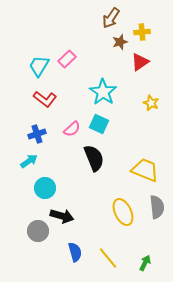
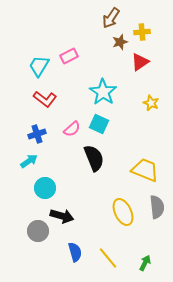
pink rectangle: moved 2 px right, 3 px up; rotated 18 degrees clockwise
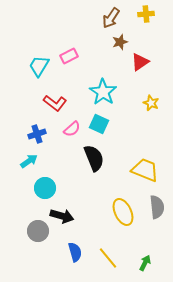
yellow cross: moved 4 px right, 18 px up
red L-shape: moved 10 px right, 4 px down
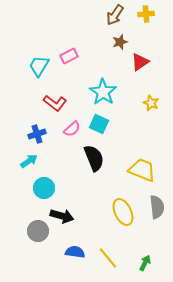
brown arrow: moved 4 px right, 3 px up
yellow trapezoid: moved 3 px left
cyan circle: moved 1 px left
blue semicircle: rotated 66 degrees counterclockwise
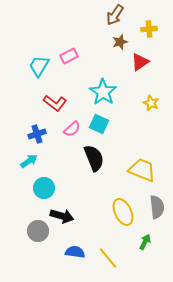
yellow cross: moved 3 px right, 15 px down
green arrow: moved 21 px up
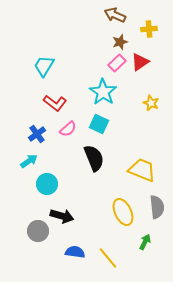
brown arrow: rotated 80 degrees clockwise
pink rectangle: moved 48 px right, 7 px down; rotated 18 degrees counterclockwise
cyan trapezoid: moved 5 px right
pink semicircle: moved 4 px left
blue cross: rotated 18 degrees counterclockwise
cyan circle: moved 3 px right, 4 px up
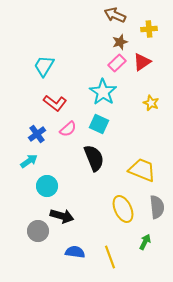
red triangle: moved 2 px right
cyan circle: moved 2 px down
yellow ellipse: moved 3 px up
yellow line: moved 2 px right, 1 px up; rotated 20 degrees clockwise
